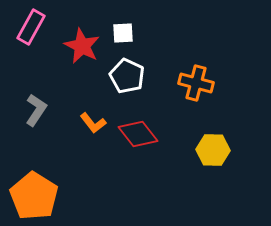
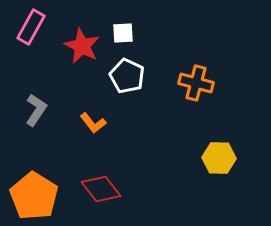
red diamond: moved 37 px left, 55 px down
yellow hexagon: moved 6 px right, 8 px down
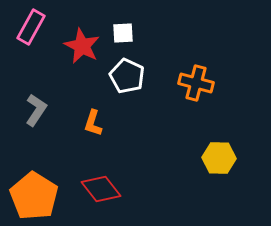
orange L-shape: rotated 56 degrees clockwise
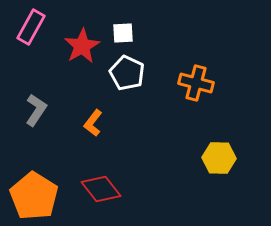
red star: rotated 15 degrees clockwise
white pentagon: moved 3 px up
orange L-shape: rotated 20 degrees clockwise
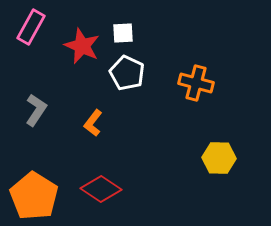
red star: rotated 18 degrees counterclockwise
red diamond: rotated 18 degrees counterclockwise
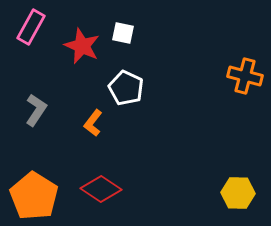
white square: rotated 15 degrees clockwise
white pentagon: moved 1 px left, 15 px down
orange cross: moved 49 px right, 7 px up
yellow hexagon: moved 19 px right, 35 px down
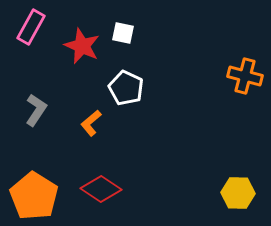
orange L-shape: moved 2 px left; rotated 12 degrees clockwise
